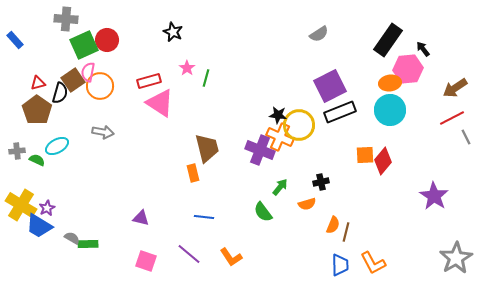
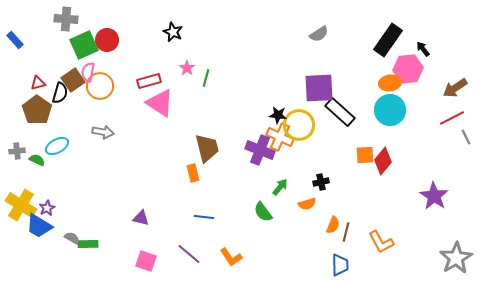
purple square at (330, 86): moved 11 px left, 2 px down; rotated 24 degrees clockwise
black rectangle at (340, 112): rotated 64 degrees clockwise
orange L-shape at (373, 263): moved 8 px right, 21 px up
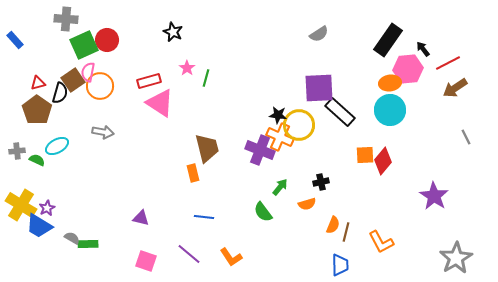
red line at (452, 118): moved 4 px left, 55 px up
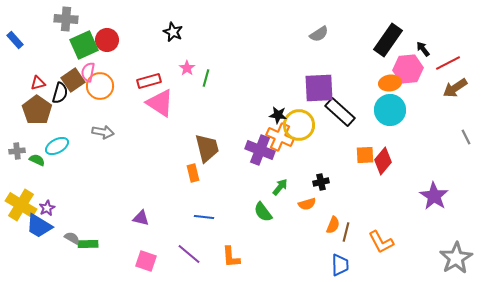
orange L-shape at (231, 257): rotated 30 degrees clockwise
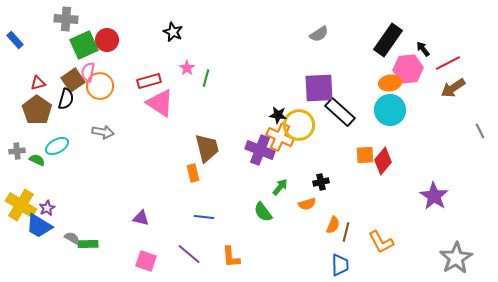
brown arrow at (455, 88): moved 2 px left
black semicircle at (60, 93): moved 6 px right, 6 px down
gray line at (466, 137): moved 14 px right, 6 px up
